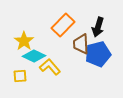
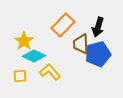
yellow L-shape: moved 5 px down
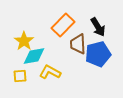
black arrow: rotated 48 degrees counterclockwise
brown trapezoid: moved 3 px left
cyan diamond: rotated 35 degrees counterclockwise
yellow L-shape: rotated 20 degrees counterclockwise
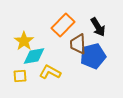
blue pentagon: moved 5 px left, 2 px down
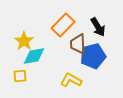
yellow L-shape: moved 21 px right, 8 px down
